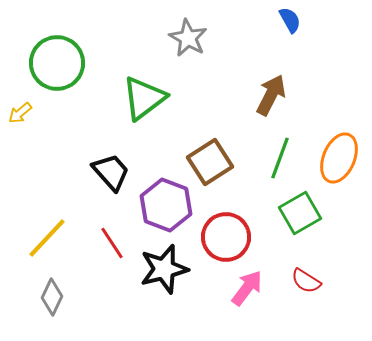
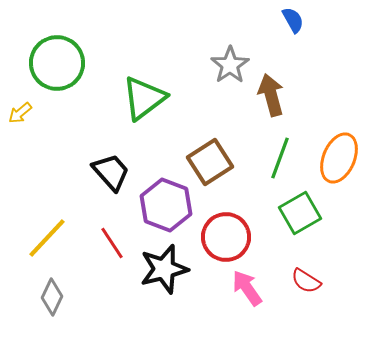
blue semicircle: moved 3 px right
gray star: moved 42 px right, 27 px down; rotated 9 degrees clockwise
brown arrow: rotated 42 degrees counterclockwise
pink arrow: rotated 72 degrees counterclockwise
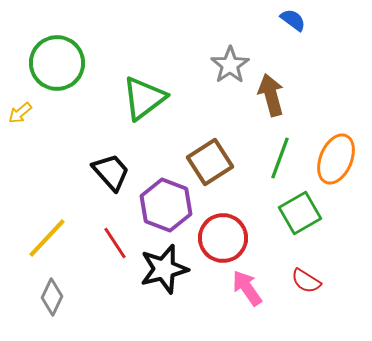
blue semicircle: rotated 24 degrees counterclockwise
orange ellipse: moved 3 px left, 1 px down
red circle: moved 3 px left, 1 px down
red line: moved 3 px right
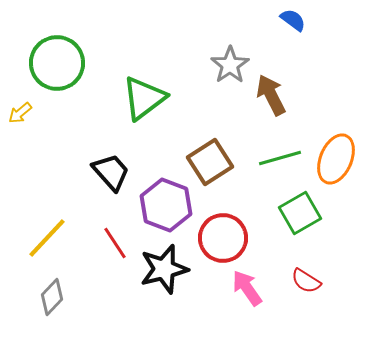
brown arrow: rotated 12 degrees counterclockwise
green line: rotated 54 degrees clockwise
gray diamond: rotated 18 degrees clockwise
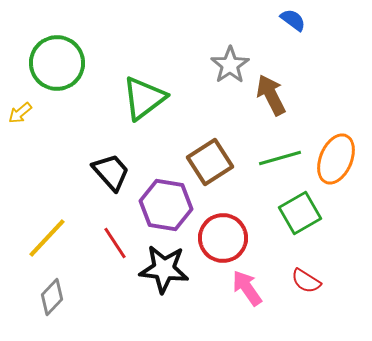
purple hexagon: rotated 12 degrees counterclockwise
black star: rotated 21 degrees clockwise
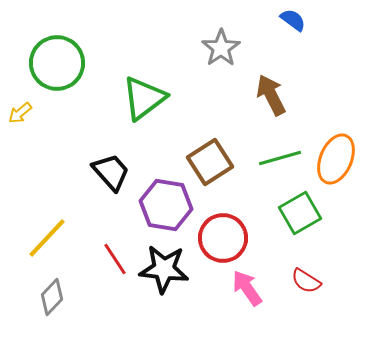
gray star: moved 9 px left, 17 px up
red line: moved 16 px down
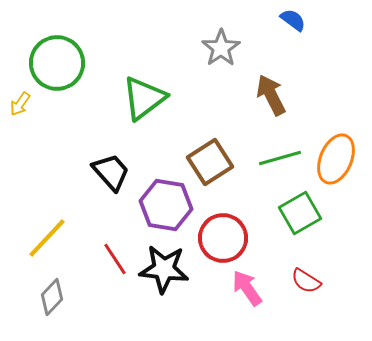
yellow arrow: moved 9 px up; rotated 15 degrees counterclockwise
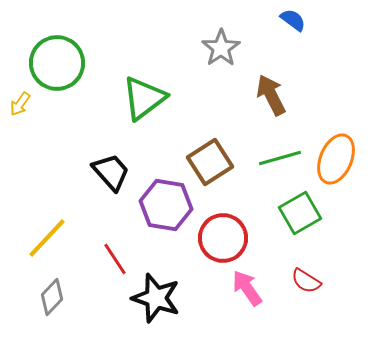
black star: moved 8 px left, 29 px down; rotated 12 degrees clockwise
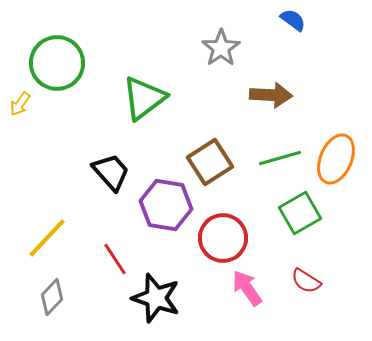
brown arrow: rotated 120 degrees clockwise
